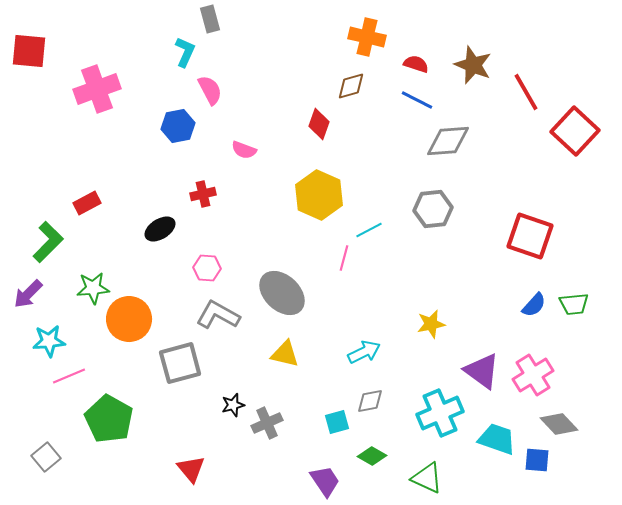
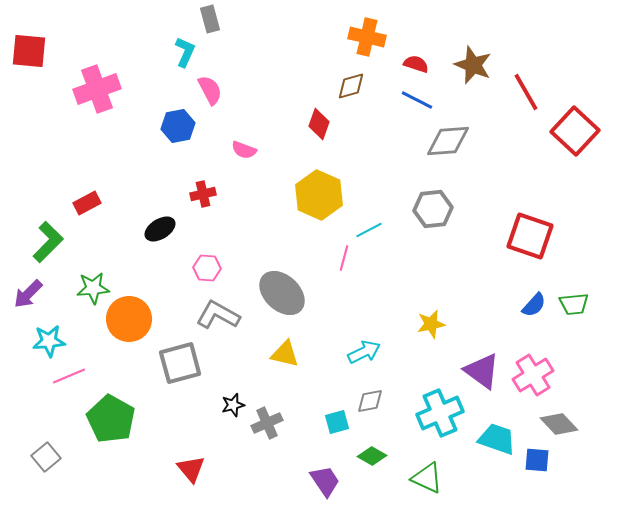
green pentagon at (109, 419): moved 2 px right
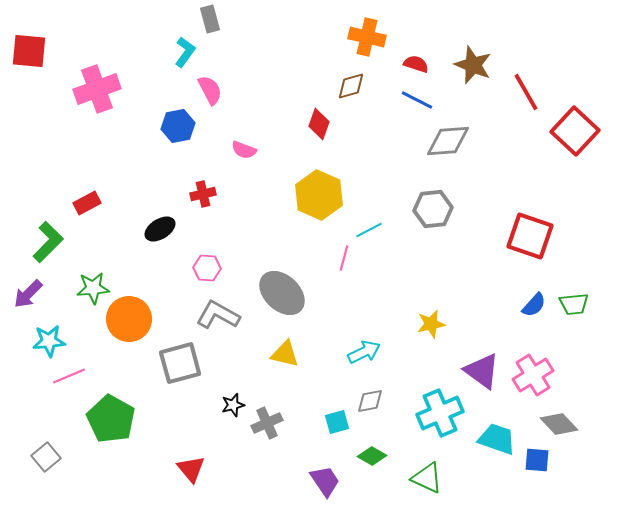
cyan L-shape at (185, 52): rotated 12 degrees clockwise
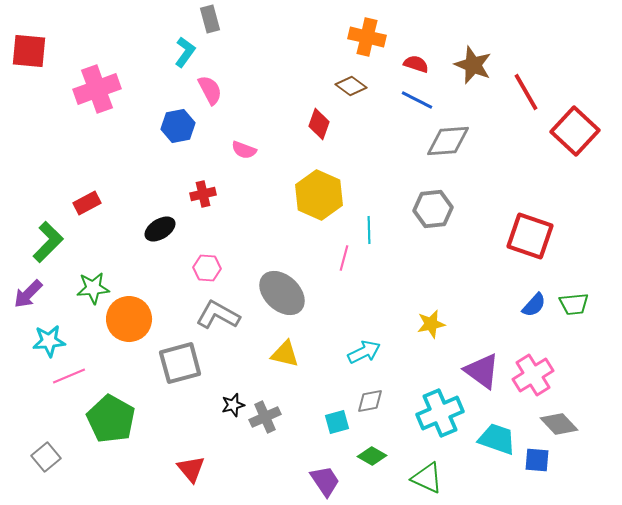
brown diamond at (351, 86): rotated 52 degrees clockwise
cyan line at (369, 230): rotated 64 degrees counterclockwise
gray cross at (267, 423): moved 2 px left, 6 px up
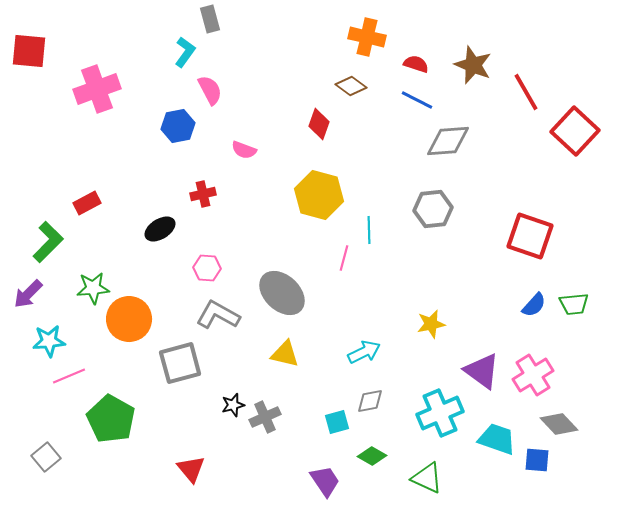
yellow hexagon at (319, 195): rotated 9 degrees counterclockwise
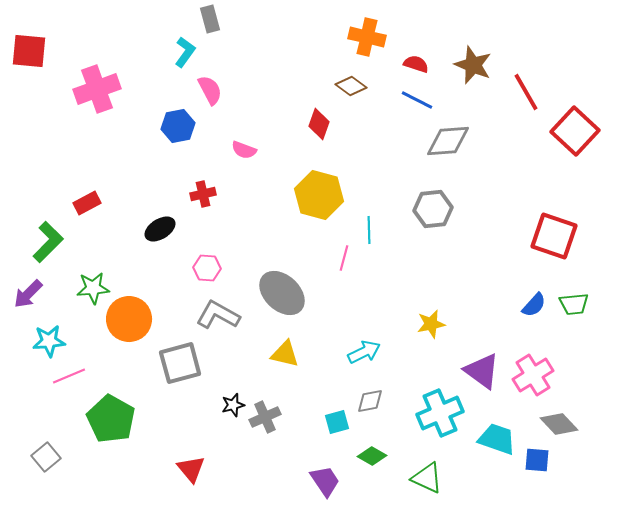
red square at (530, 236): moved 24 px right
